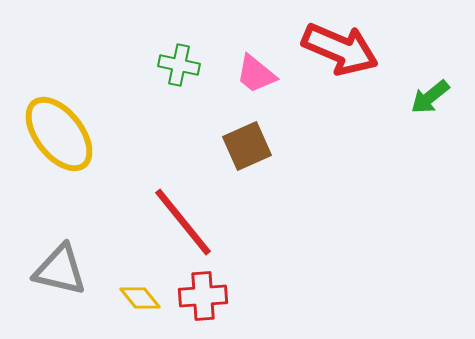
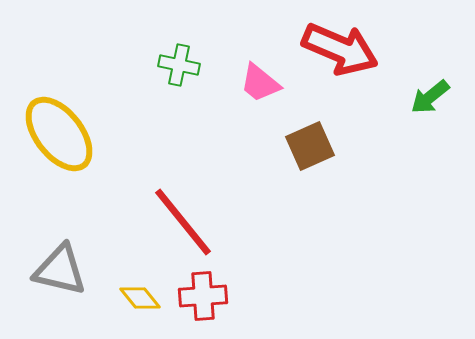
pink trapezoid: moved 4 px right, 9 px down
brown square: moved 63 px right
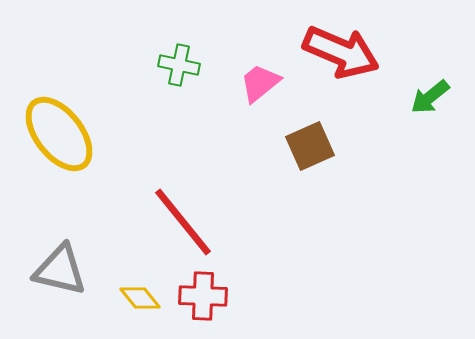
red arrow: moved 1 px right, 3 px down
pink trapezoid: rotated 102 degrees clockwise
red cross: rotated 6 degrees clockwise
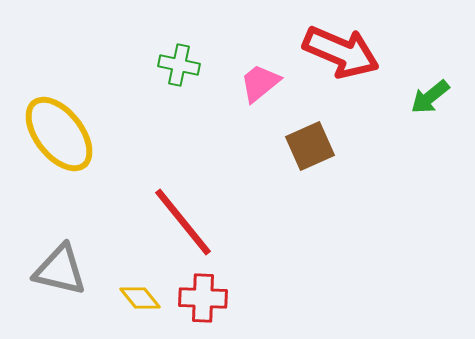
red cross: moved 2 px down
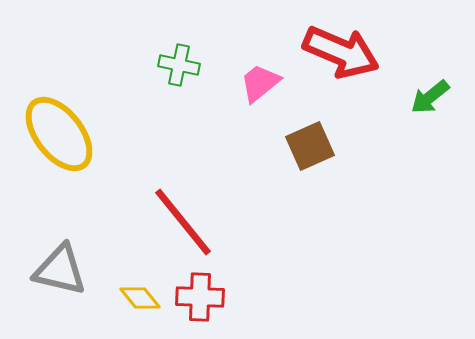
red cross: moved 3 px left, 1 px up
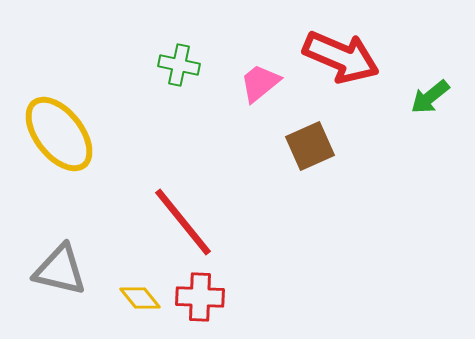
red arrow: moved 5 px down
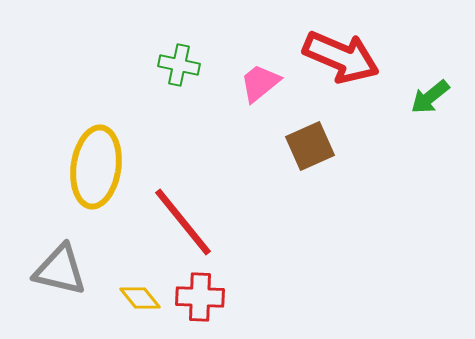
yellow ellipse: moved 37 px right, 33 px down; rotated 46 degrees clockwise
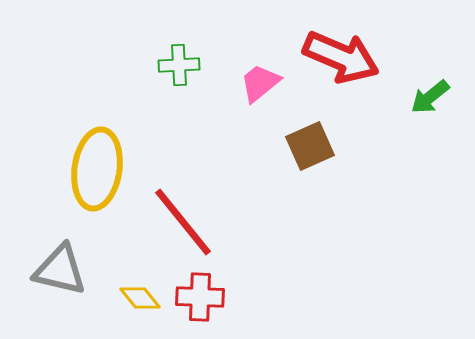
green cross: rotated 15 degrees counterclockwise
yellow ellipse: moved 1 px right, 2 px down
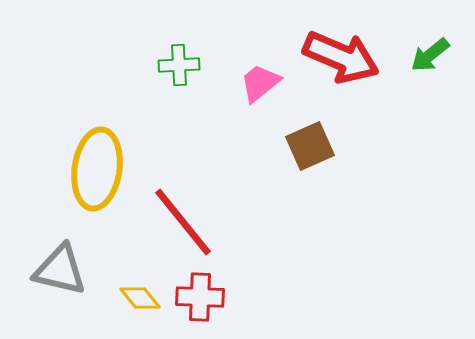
green arrow: moved 42 px up
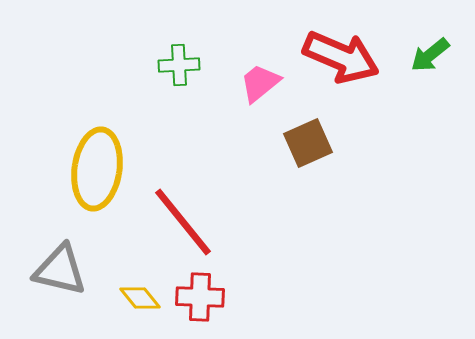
brown square: moved 2 px left, 3 px up
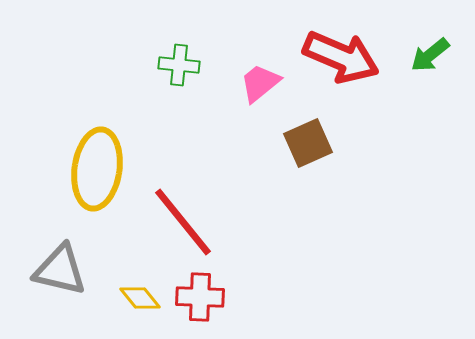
green cross: rotated 9 degrees clockwise
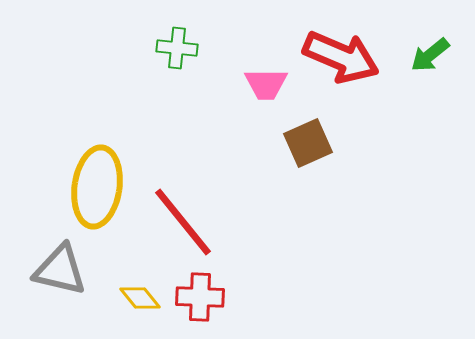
green cross: moved 2 px left, 17 px up
pink trapezoid: moved 6 px right, 1 px down; rotated 141 degrees counterclockwise
yellow ellipse: moved 18 px down
